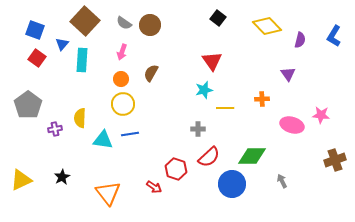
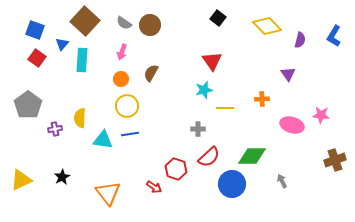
yellow circle: moved 4 px right, 2 px down
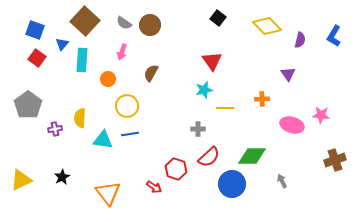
orange circle: moved 13 px left
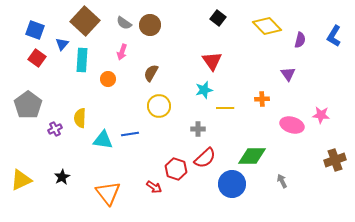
yellow circle: moved 32 px right
purple cross: rotated 16 degrees counterclockwise
red semicircle: moved 4 px left, 1 px down
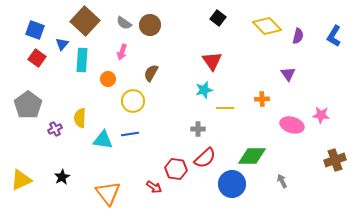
purple semicircle: moved 2 px left, 4 px up
yellow circle: moved 26 px left, 5 px up
red hexagon: rotated 10 degrees counterclockwise
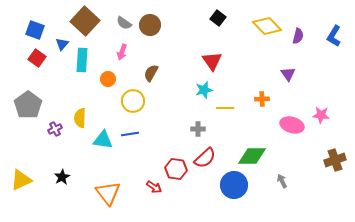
blue circle: moved 2 px right, 1 px down
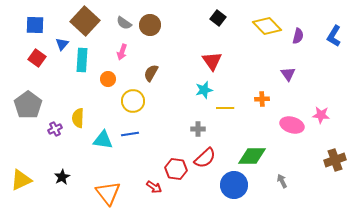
blue square: moved 5 px up; rotated 18 degrees counterclockwise
yellow semicircle: moved 2 px left
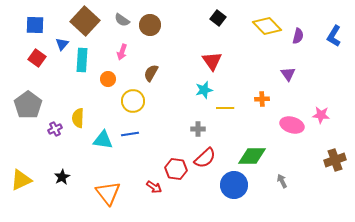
gray semicircle: moved 2 px left, 3 px up
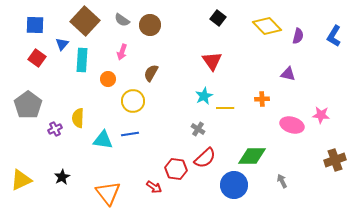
purple triangle: rotated 42 degrees counterclockwise
cyan star: moved 6 px down; rotated 12 degrees counterclockwise
gray cross: rotated 32 degrees clockwise
